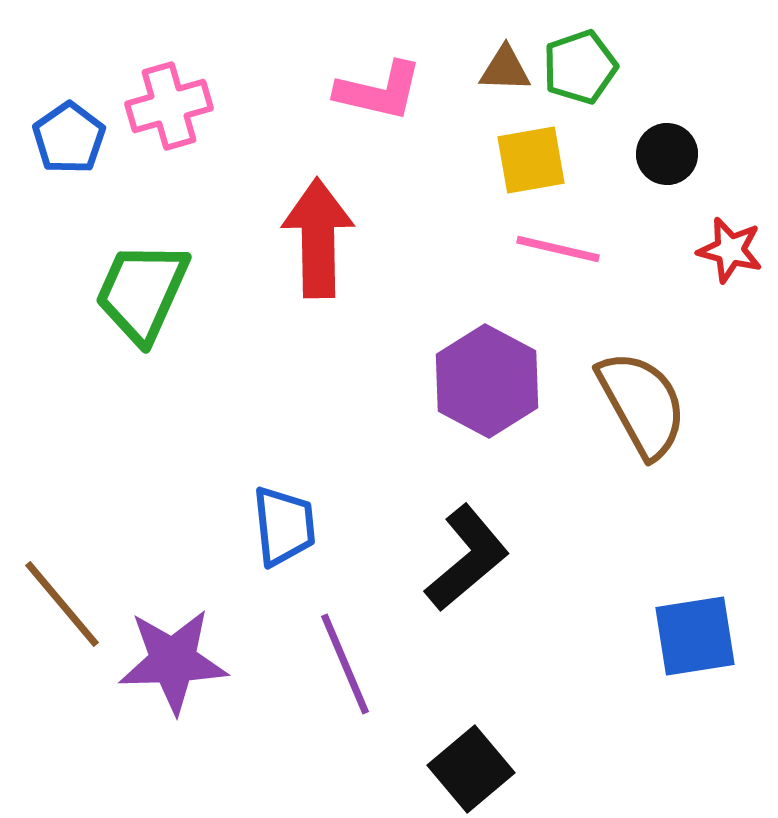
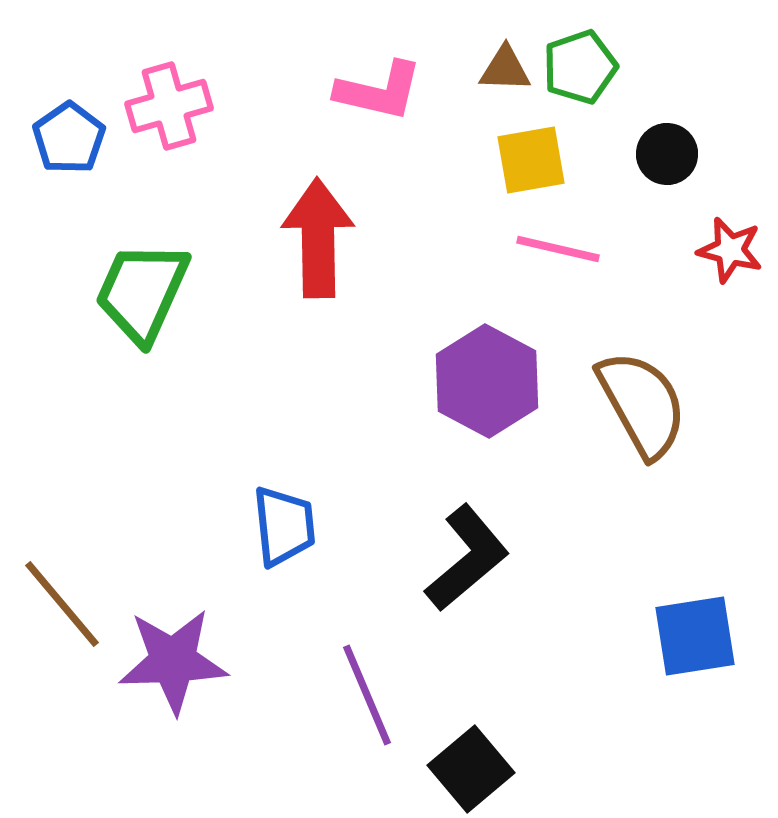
purple line: moved 22 px right, 31 px down
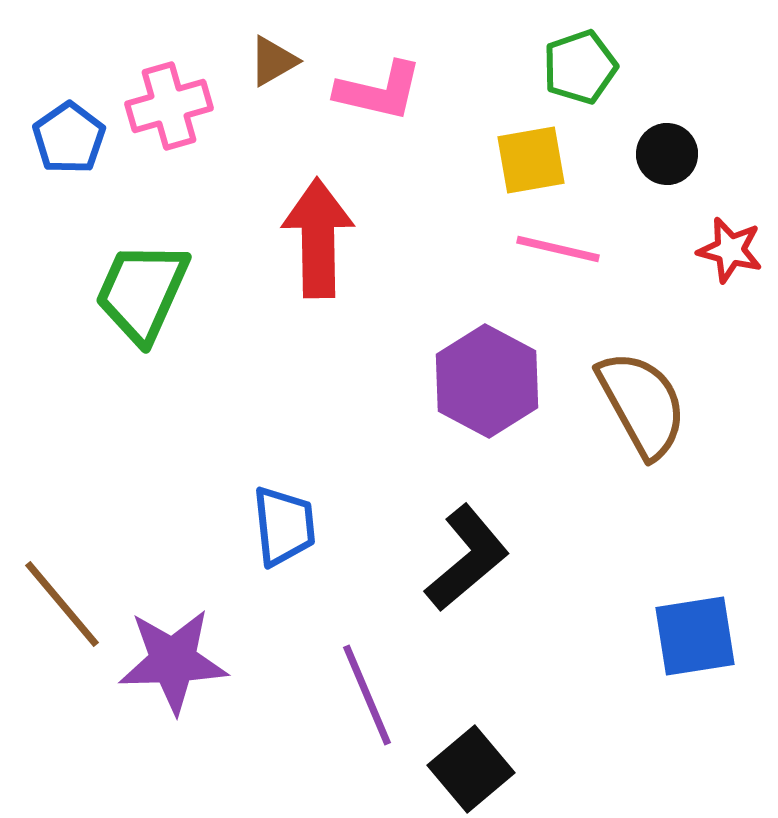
brown triangle: moved 232 px left, 8 px up; rotated 32 degrees counterclockwise
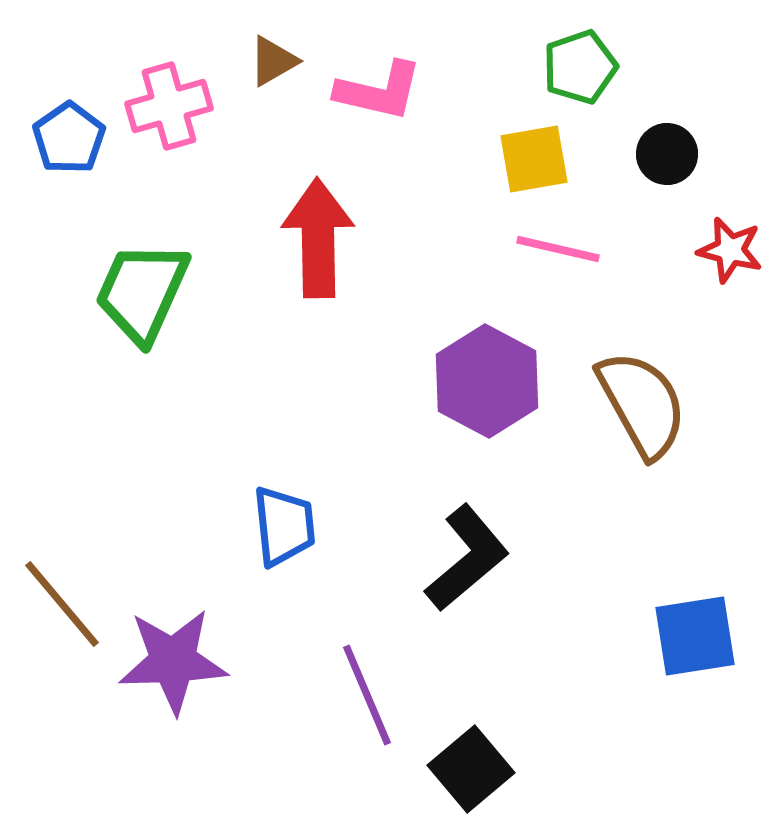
yellow square: moved 3 px right, 1 px up
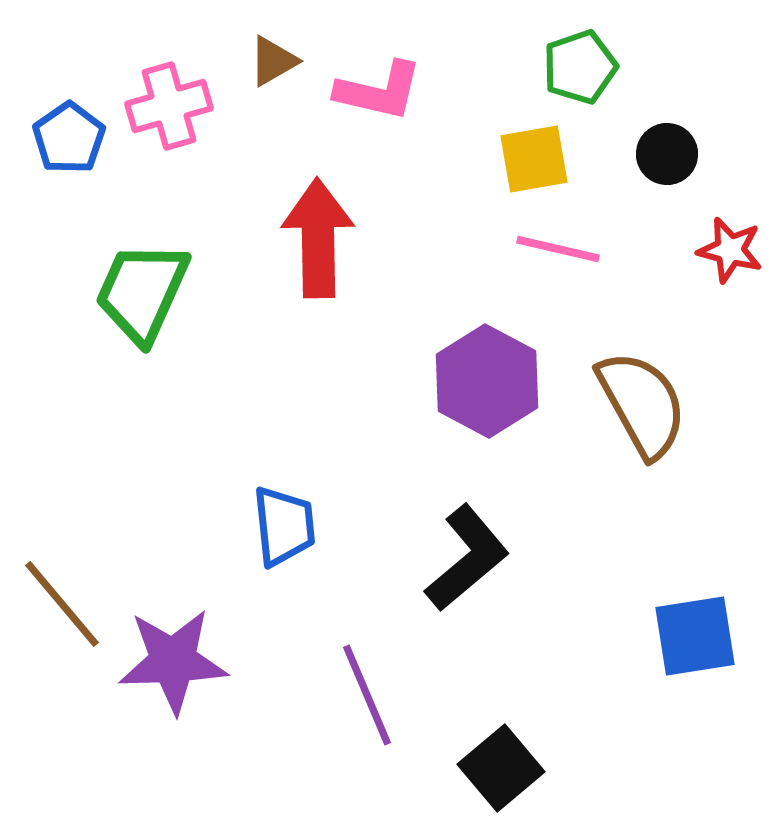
black square: moved 30 px right, 1 px up
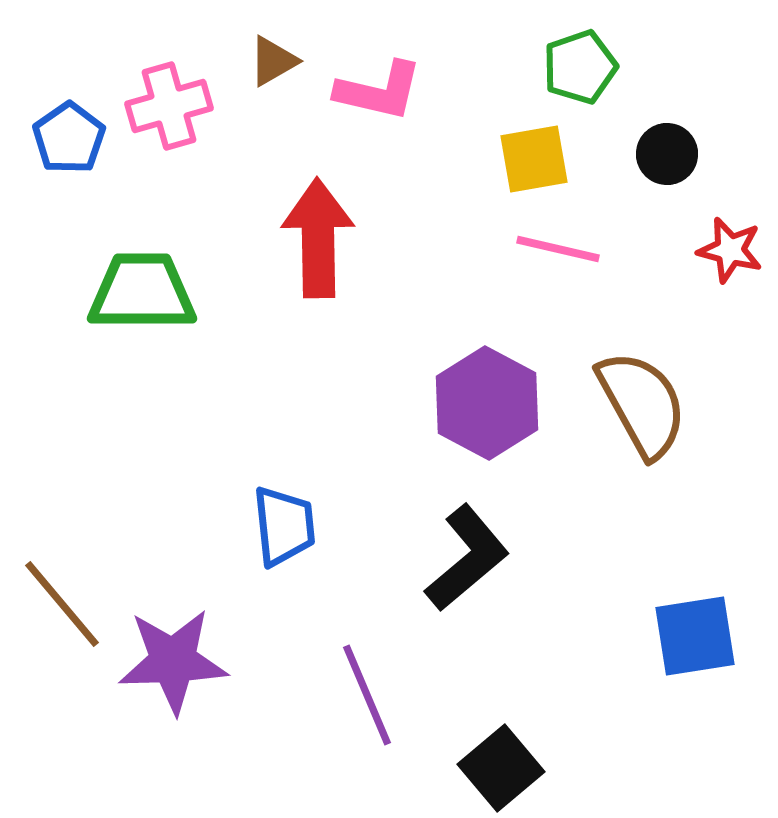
green trapezoid: rotated 66 degrees clockwise
purple hexagon: moved 22 px down
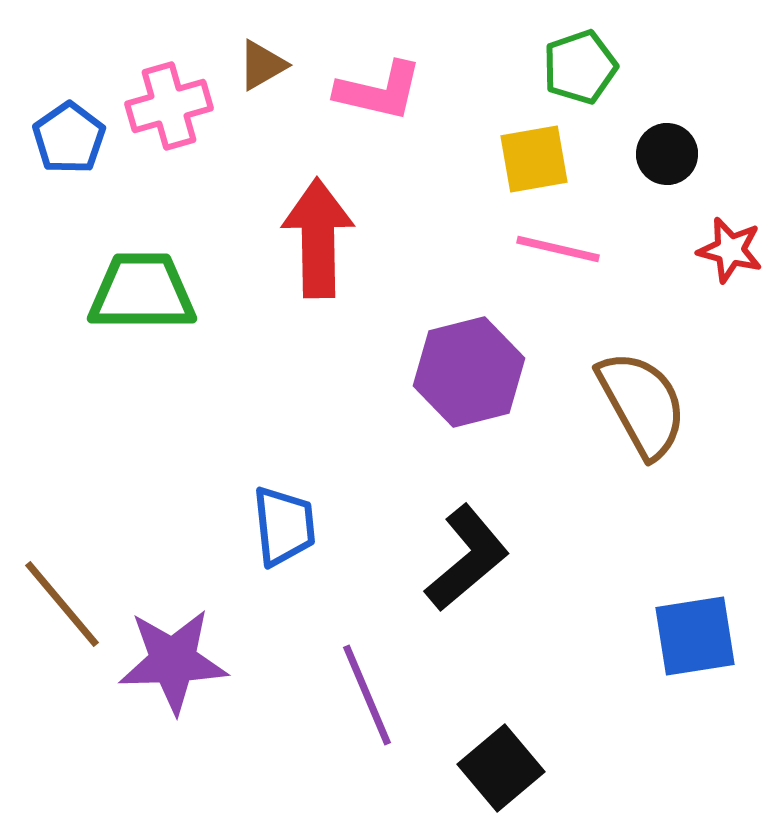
brown triangle: moved 11 px left, 4 px down
purple hexagon: moved 18 px left, 31 px up; rotated 18 degrees clockwise
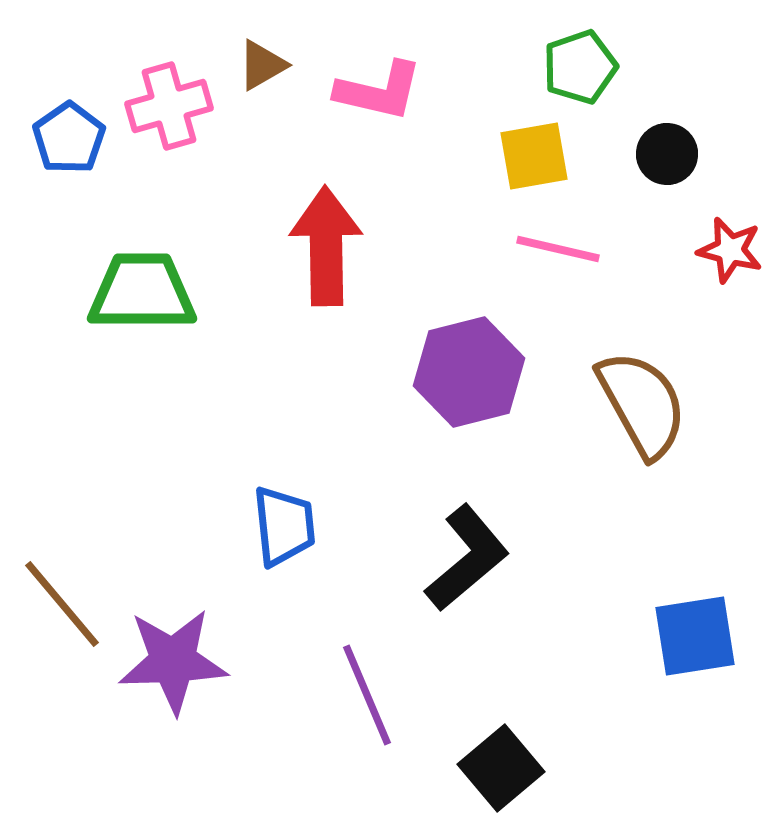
yellow square: moved 3 px up
red arrow: moved 8 px right, 8 px down
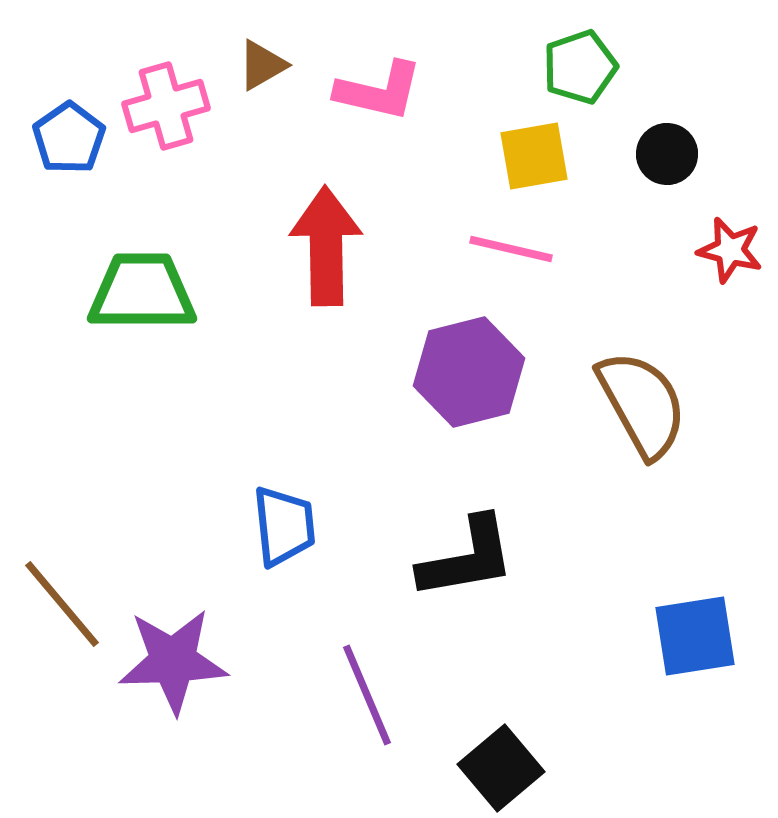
pink cross: moved 3 px left
pink line: moved 47 px left
black L-shape: rotated 30 degrees clockwise
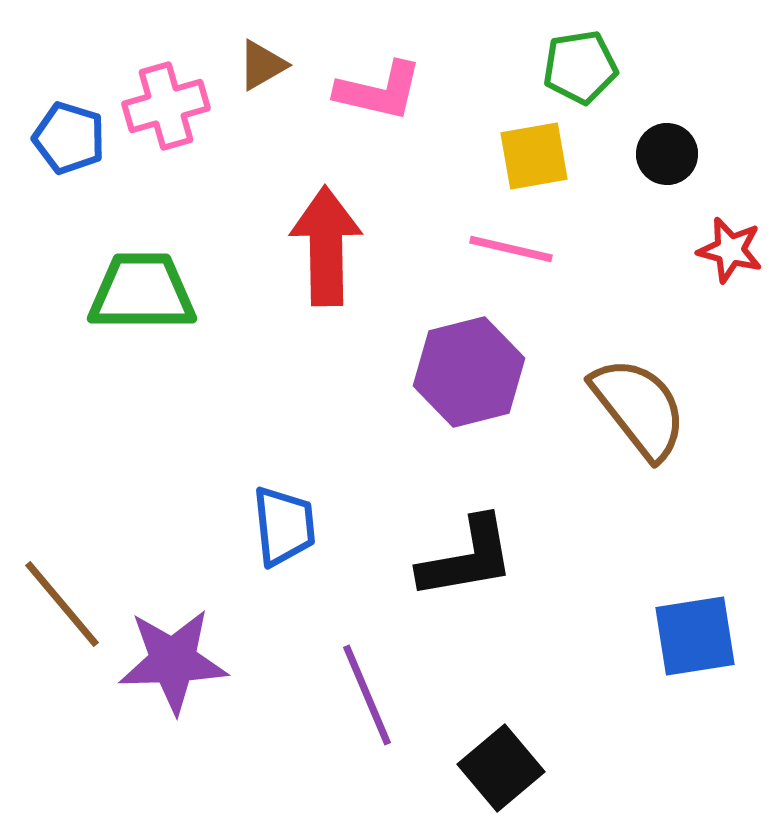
green pentagon: rotated 10 degrees clockwise
blue pentagon: rotated 20 degrees counterclockwise
brown semicircle: moved 3 px left, 4 px down; rotated 9 degrees counterclockwise
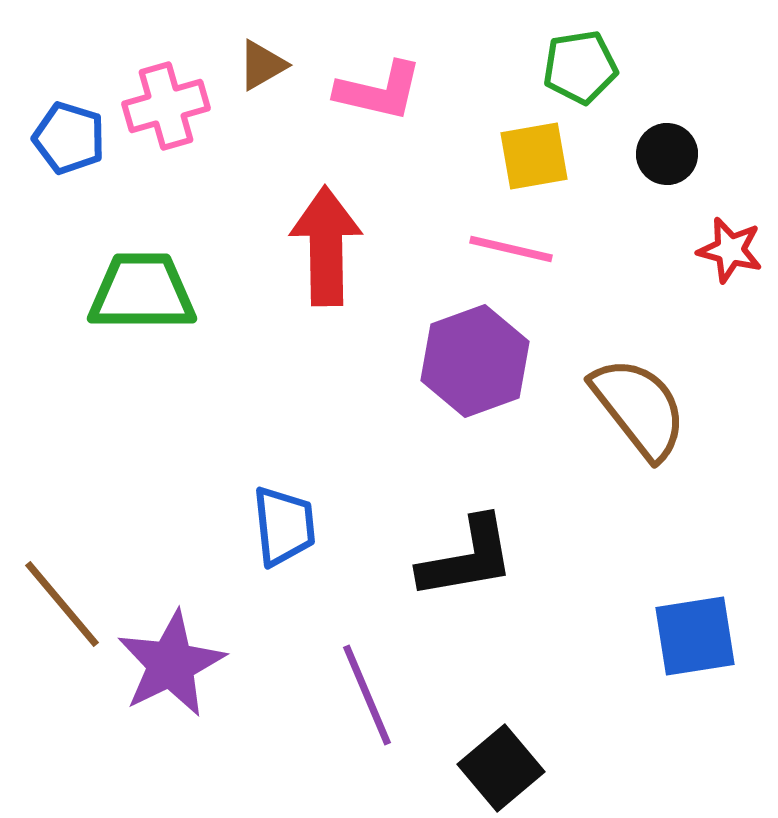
purple hexagon: moved 6 px right, 11 px up; rotated 6 degrees counterclockwise
purple star: moved 2 px left, 3 px down; rotated 24 degrees counterclockwise
